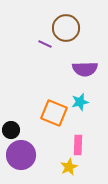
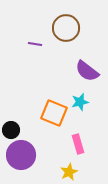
purple line: moved 10 px left; rotated 16 degrees counterclockwise
purple semicircle: moved 2 px right, 2 px down; rotated 40 degrees clockwise
pink rectangle: moved 1 px up; rotated 18 degrees counterclockwise
yellow star: moved 5 px down
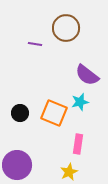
purple semicircle: moved 4 px down
black circle: moved 9 px right, 17 px up
pink rectangle: rotated 24 degrees clockwise
purple circle: moved 4 px left, 10 px down
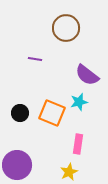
purple line: moved 15 px down
cyan star: moved 1 px left
orange square: moved 2 px left
